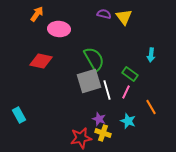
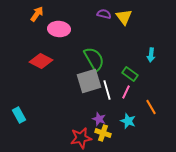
red diamond: rotated 15 degrees clockwise
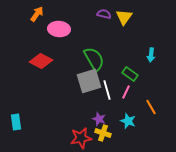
yellow triangle: rotated 12 degrees clockwise
cyan rectangle: moved 3 px left, 7 px down; rotated 21 degrees clockwise
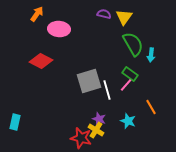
green semicircle: moved 39 px right, 15 px up
pink line: moved 7 px up; rotated 16 degrees clockwise
cyan rectangle: moved 1 px left; rotated 21 degrees clockwise
yellow cross: moved 7 px left, 3 px up; rotated 14 degrees clockwise
red star: rotated 25 degrees clockwise
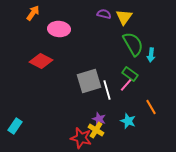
orange arrow: moved 4 px left, 1 px up
cyan rectangle: moved 4 px down; rotated 21 degrees clockwise
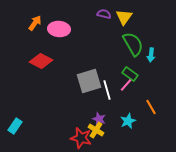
orange arrow: moved 2 px right, 10 px down
cyan star: rotated 28 degrees clockwise
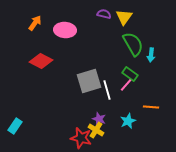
pink ellipse: moved 6 px right, 1 px down
orange line: rotated 56 degrees counterclockwise
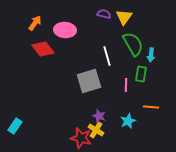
red diamond: moved 2 px right, 12 px up; rotated 25 degrees clockwise
green rectangle: moved 11 px right; rotated 63 degrees clockwise
pink line: rotated 40 degrees counterclockwise
white line: moved 34 px up
purple star: moved 3 px up
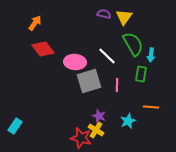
pink ellipse: moved 10 px right, 32 px down
white line: rotated 30 degrees counterclockwise
pink line: moved 9 px left
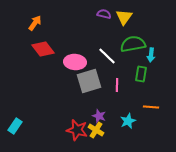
green semicircle: rotated 70 degrees counterclockwise
red star: moved 4 px left, 8 px up
